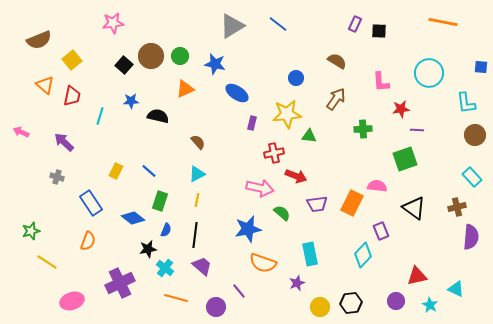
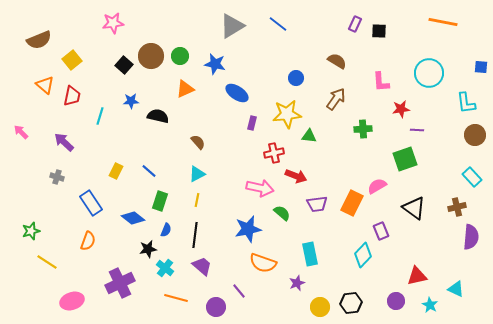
pink arrow at (21, 132): rotated 21 degrees clockwise
pink semicircle at (377, 186): rotated 36 degrees counterclockwise
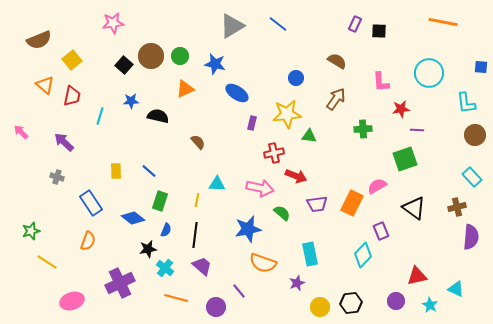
yellow rectangle at (116, 171): rotated 28 degrees counterclockwise
cyan triangle at (197, 174): moved 20 px right, 10 px down; rotated 30 degrees clockwise
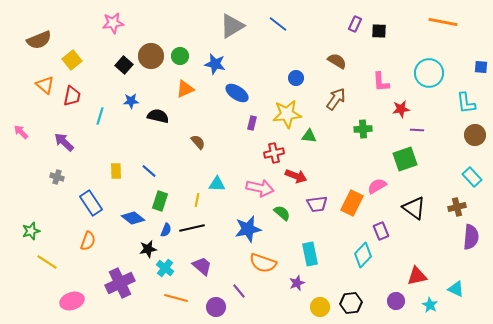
black line at (195, 235): moved 3 px left, 7 px up; rotated 70 degrees clockwise
